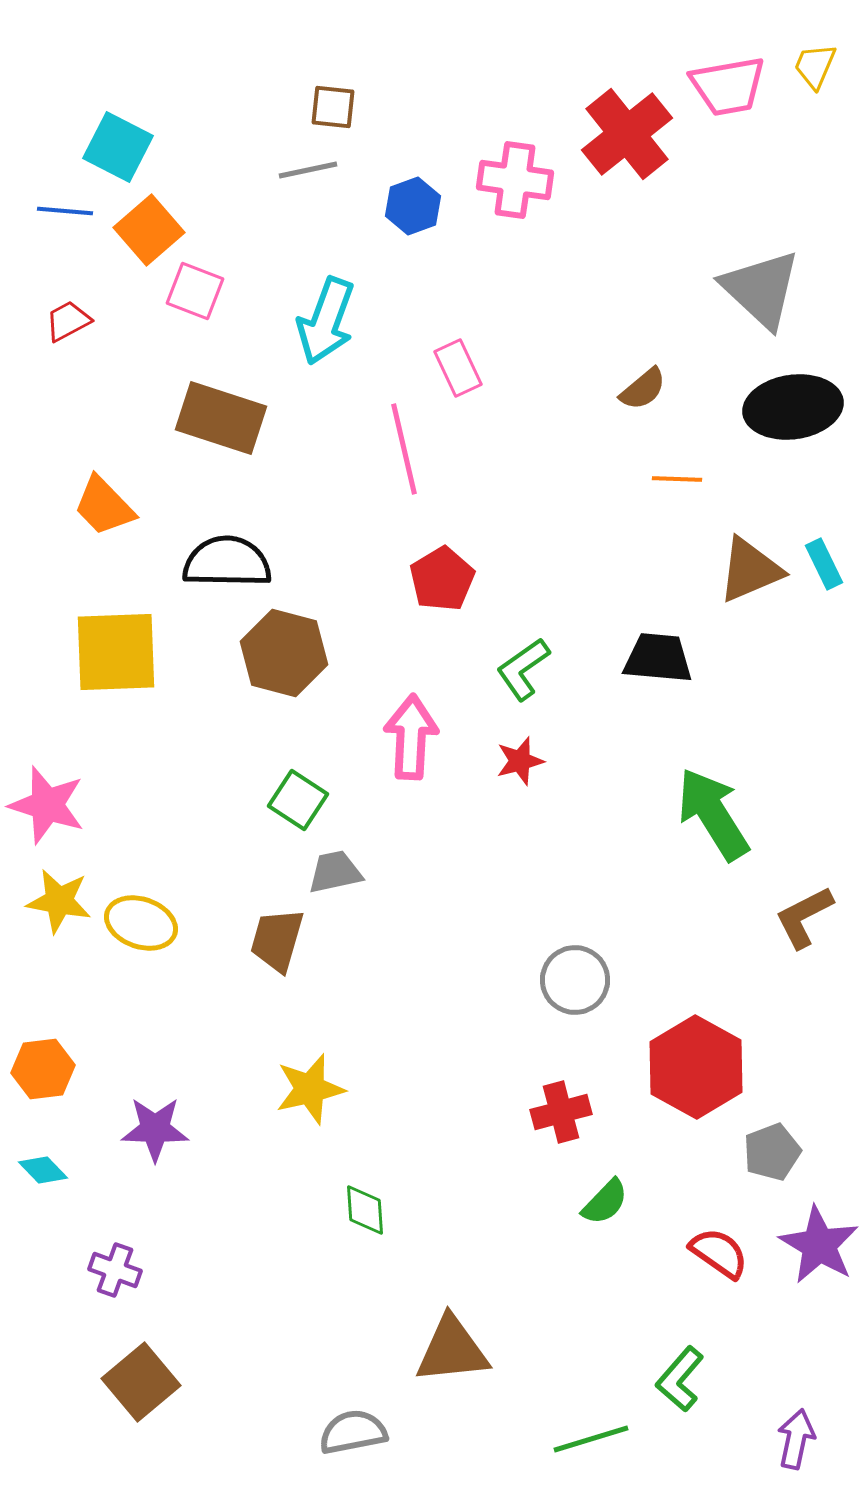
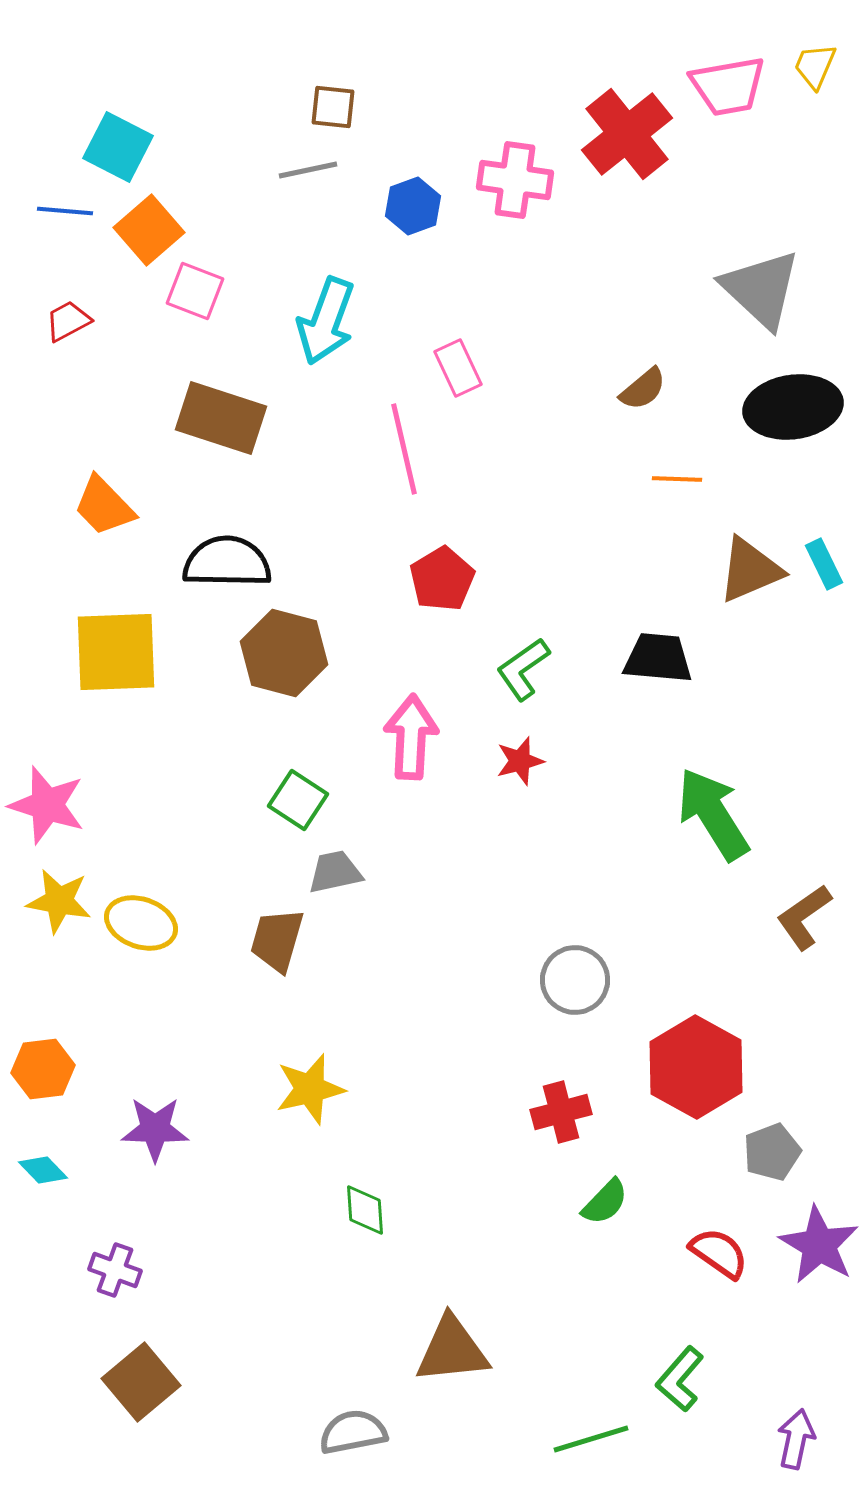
brown L-shape at (804, 917): rotated 8 degrees counterclockwise
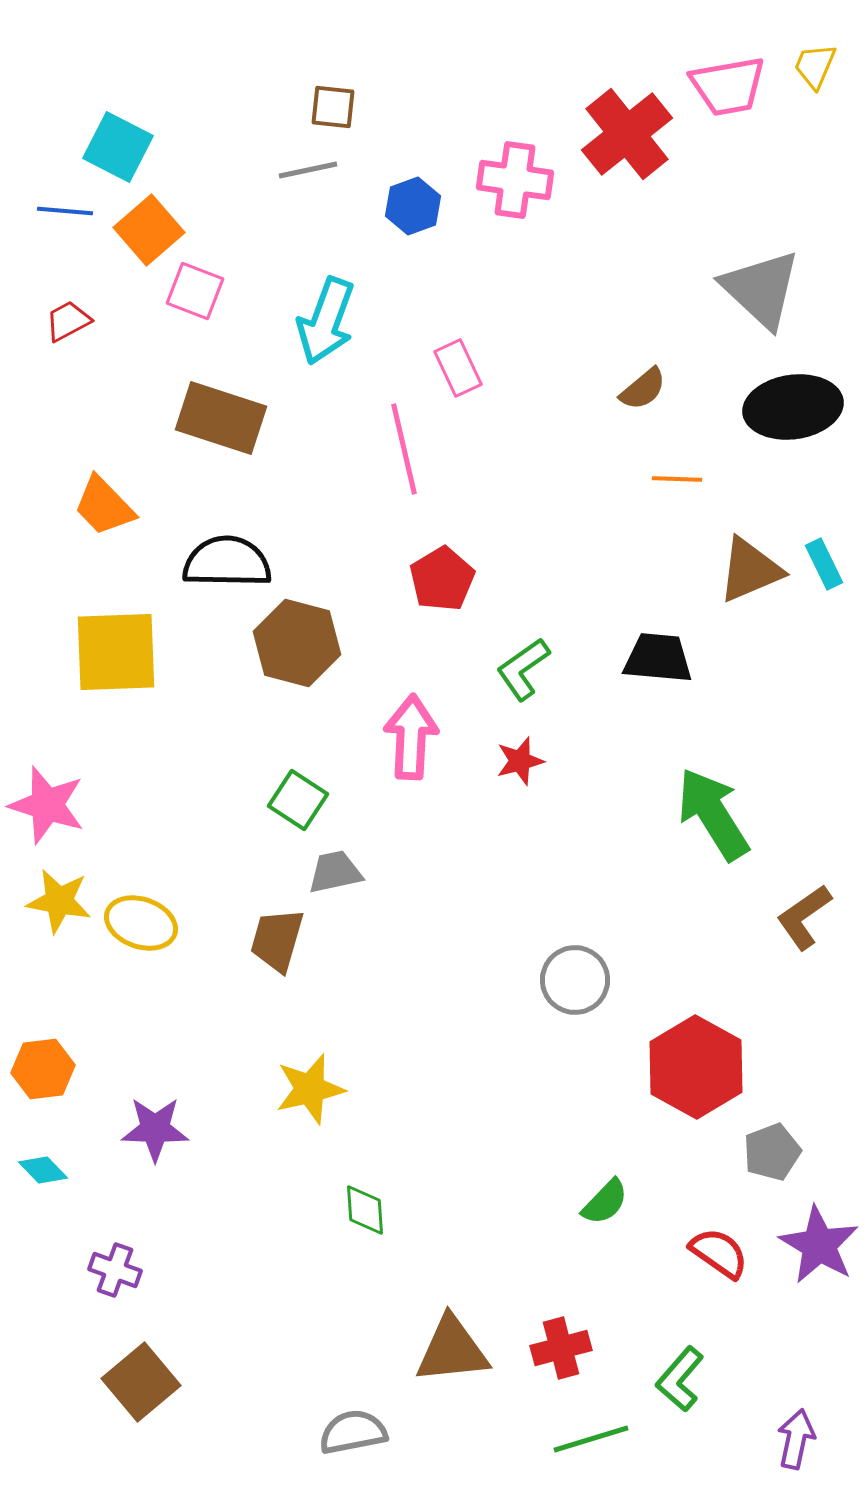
brown hexagon at (284, 653): moved 13 px right, 10 px up
red cross at (561, 1112): moved 236 px down
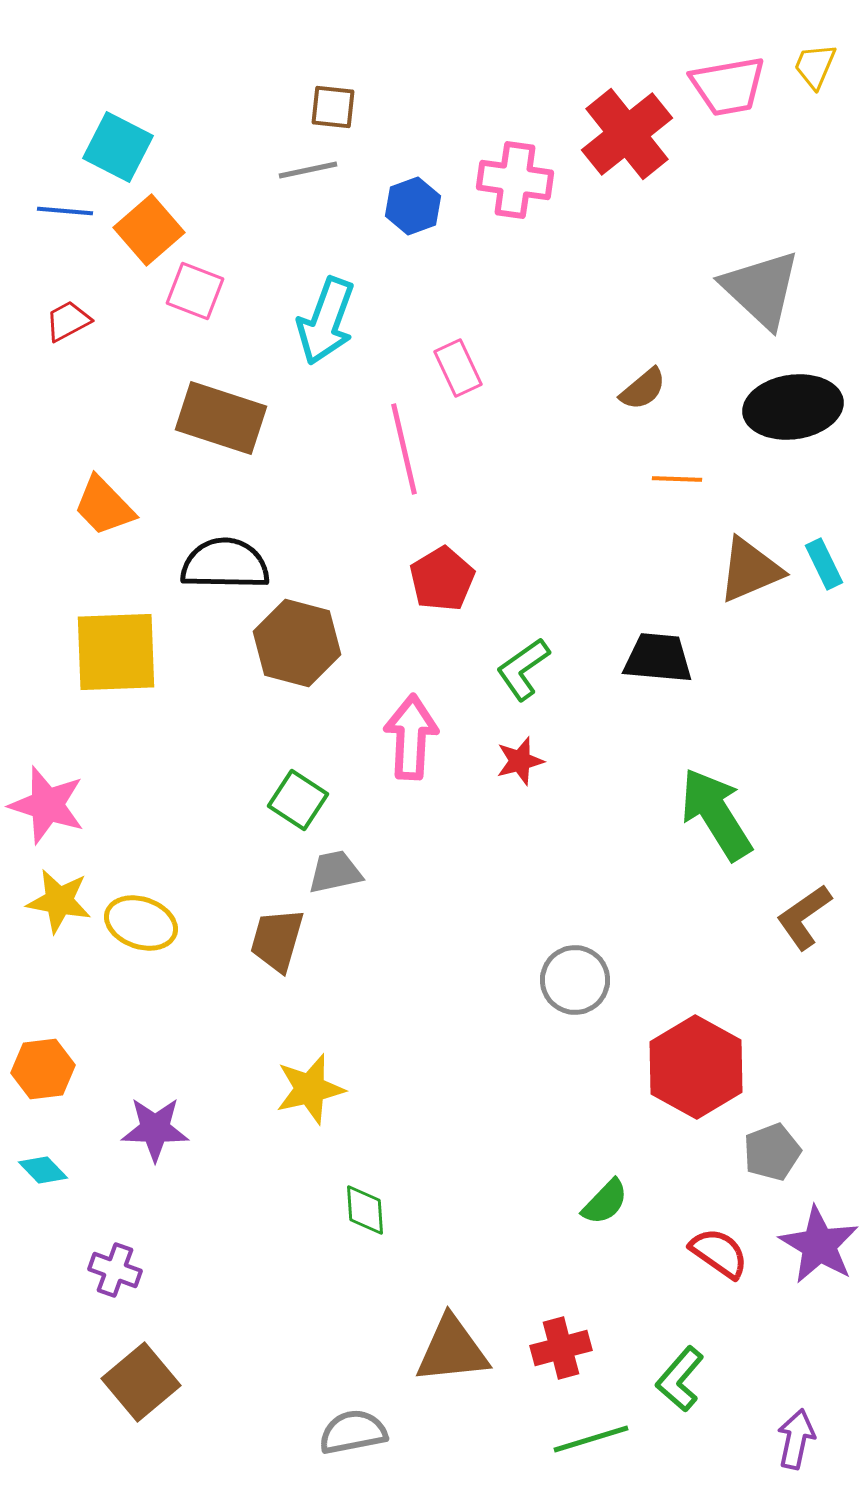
black semicircle at (227, 562): moved 2 px left, 2 px down
green arrow at (713, 814): moved 3 px right
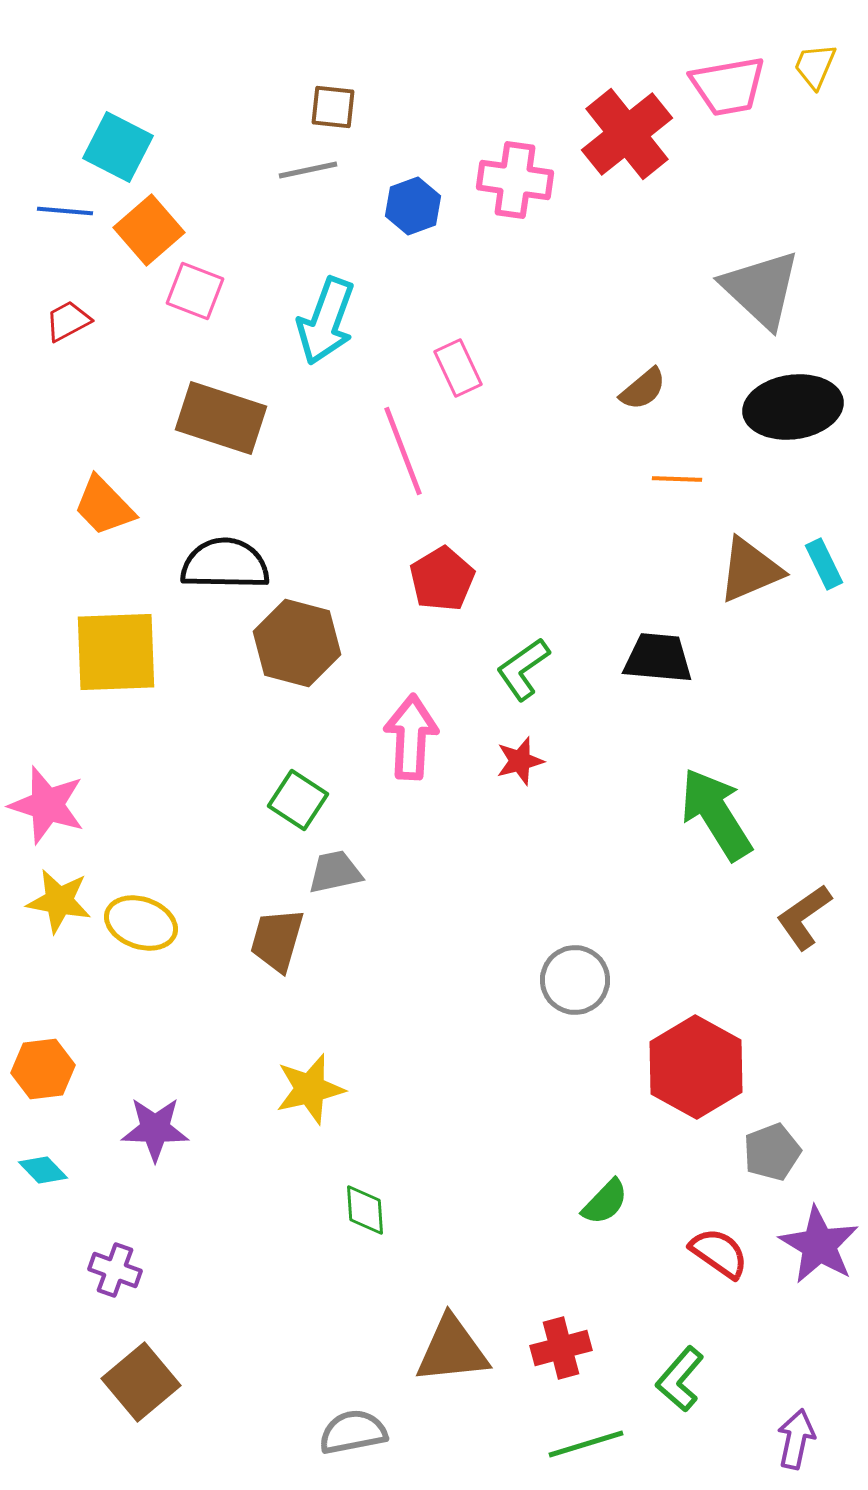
pink line at (404, 449): moved 1 px left, 2 px down; rotated 8 degrees counterclockwise
green line at (591, 1439): moved 5 px left, 5 px down
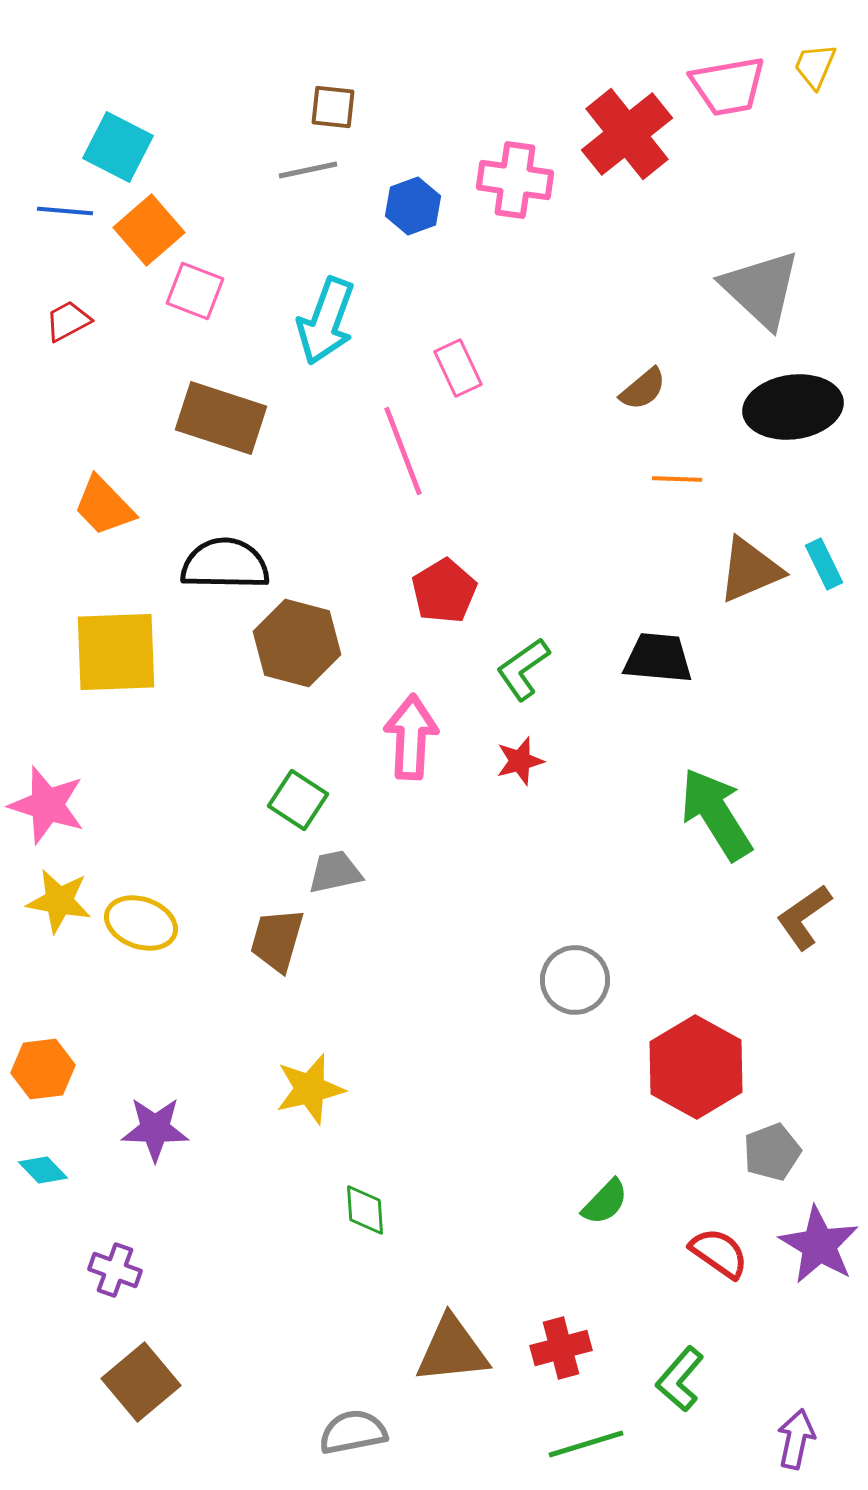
red pentagon at (442, 579): moved 2 px right, 12 px down
